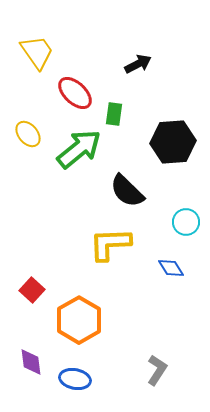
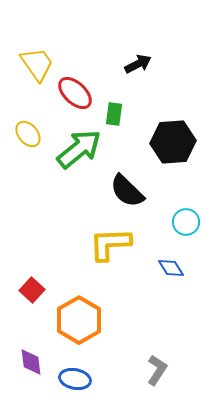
yellow trapezoid: moved 12 px down
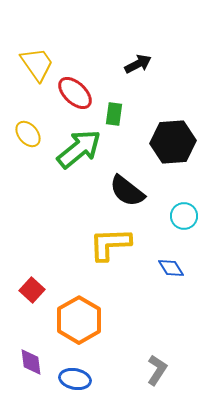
black semicircle: rotated 6 degrees counterclockwise
cyan circle: moved 2 px left, 6 px up
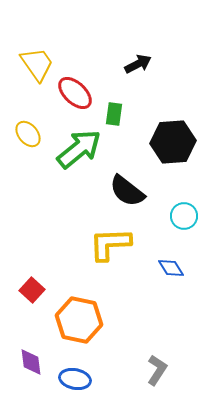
orange hexagon: rotated 18 degrees counterclockwise
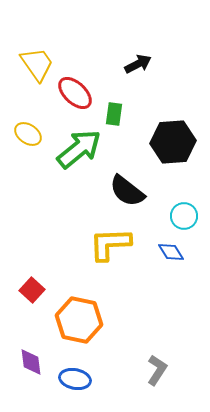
yellow ellipse: rotated 16 degrees counterclockwise
blue diamond: moved 16 px up
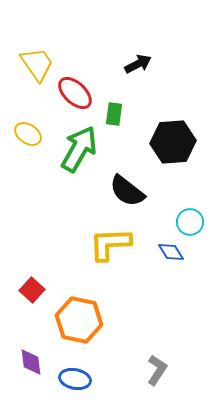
green arrow: rotated 21 degrees counterclockwise
cyan circle: moved 6 px right, 6 px down
